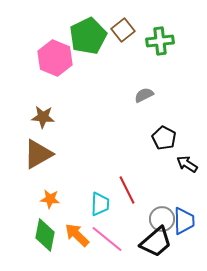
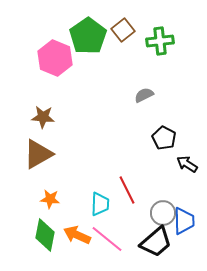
green pentagon: rotated 9 degrees counterclockwise
gray circle: moved 1 px right, 6 px up
orange arrow: rotated 20 degrees counterclockwise
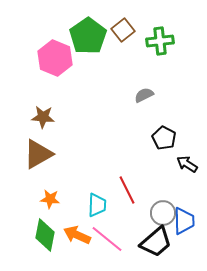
cyan trapezoid: moved 3 px left, 1 px down
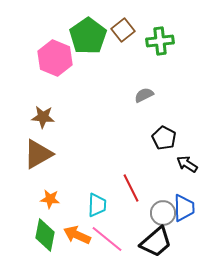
red line: moved 4 px right, 2 px up
blue trapezoid: moved 13 px up
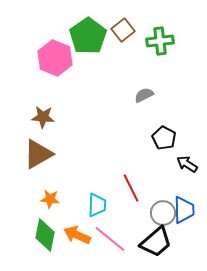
blue trapezoid: moved 2 px down
pink line: moved 3 px right
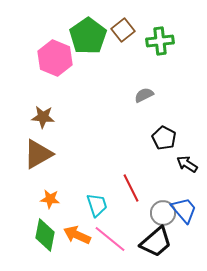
cyan trapezoid: rotated 20 degrees counterclockwise
blue trapezoid: rotated 40 degrees counterclockwise
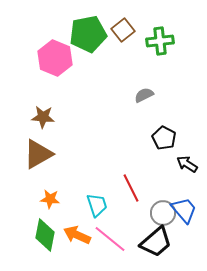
green pentagon: moved 2 px up; rotated 24 degrees clockwise
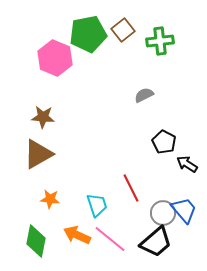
black pentagon: moved 4 px down
green diamond: moved 9 px left, 6 px down
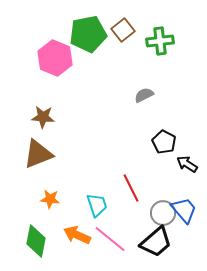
brown triangle: rotated 8 degrees clockwise
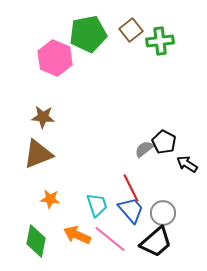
brown square: moved 8 px right
gray semicircle: moved 54 px down; rotated 12 degrees counterclockwise
blue trapezoid: moved 53 px left
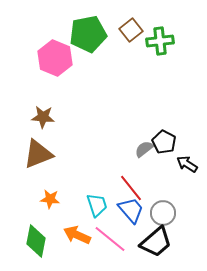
red line: rotated 12 degrees counterclockwise
